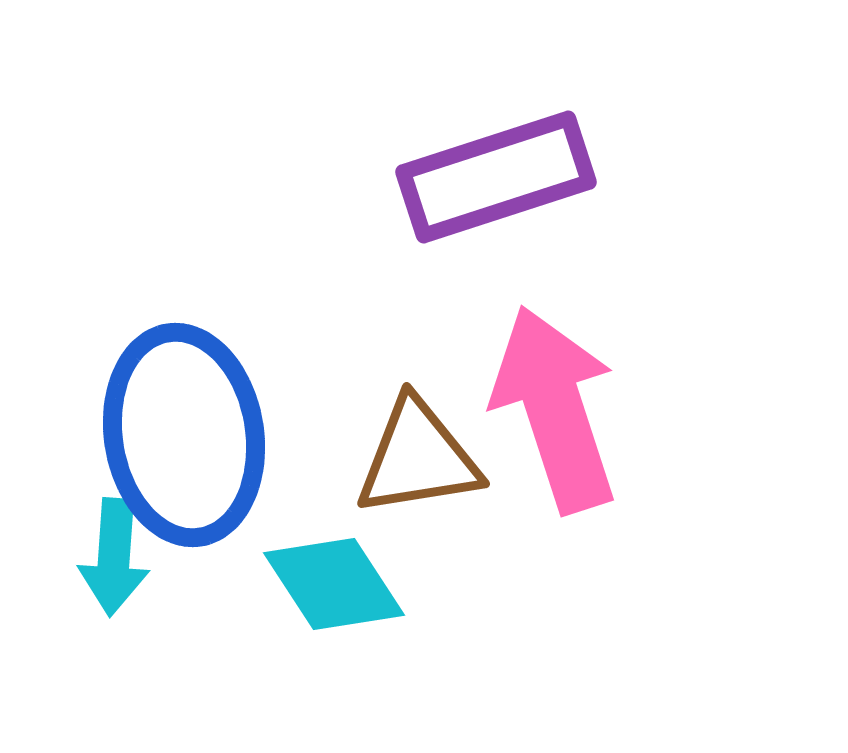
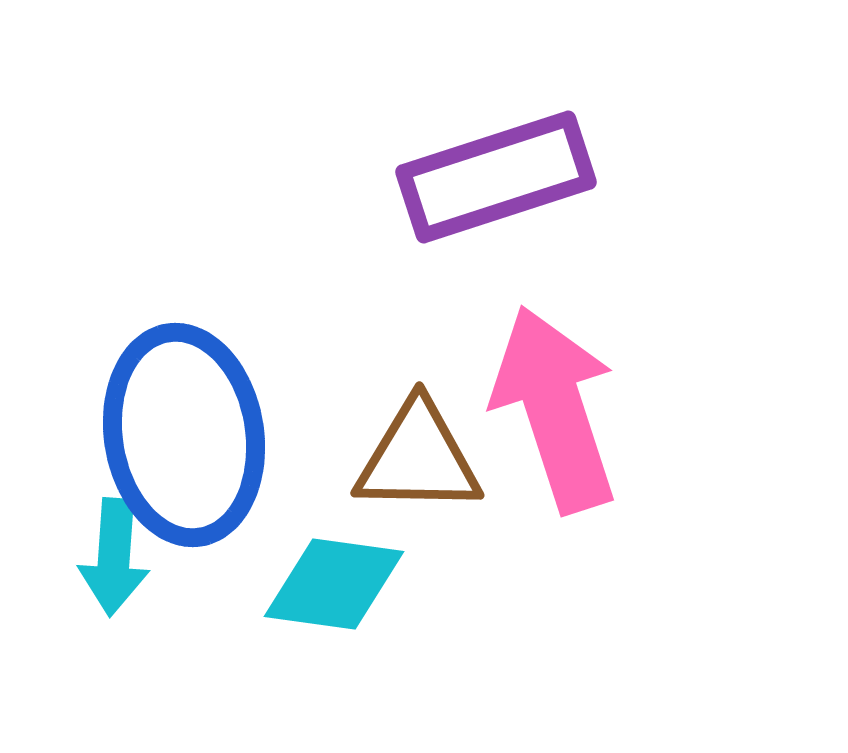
brown triangle: rotated 10 degrees clockwise
cyan diamond: rotated 49 degrees counterclockwise
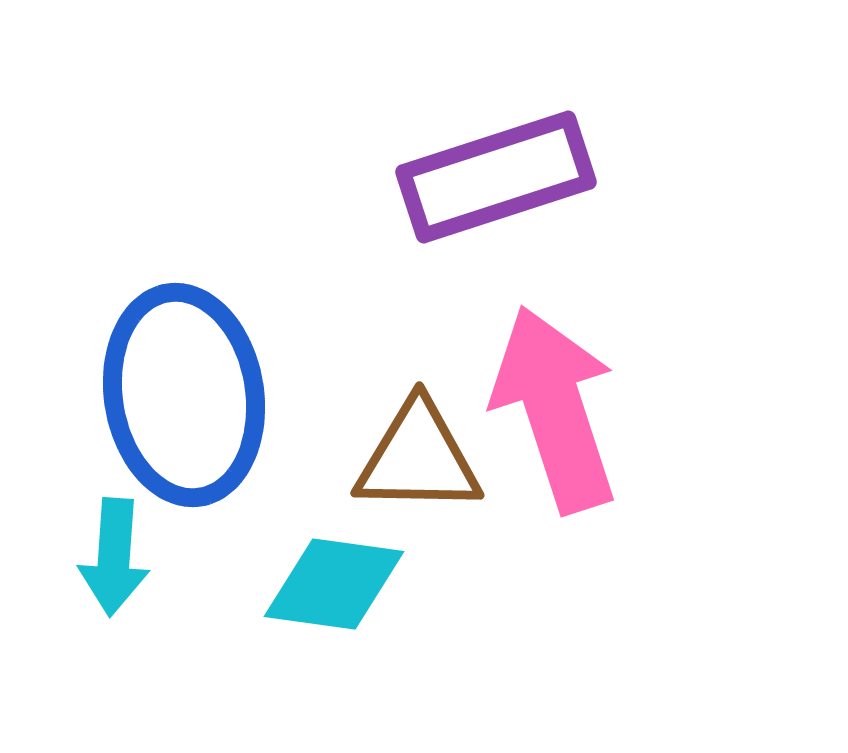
blue ellipse: moved 40 px up
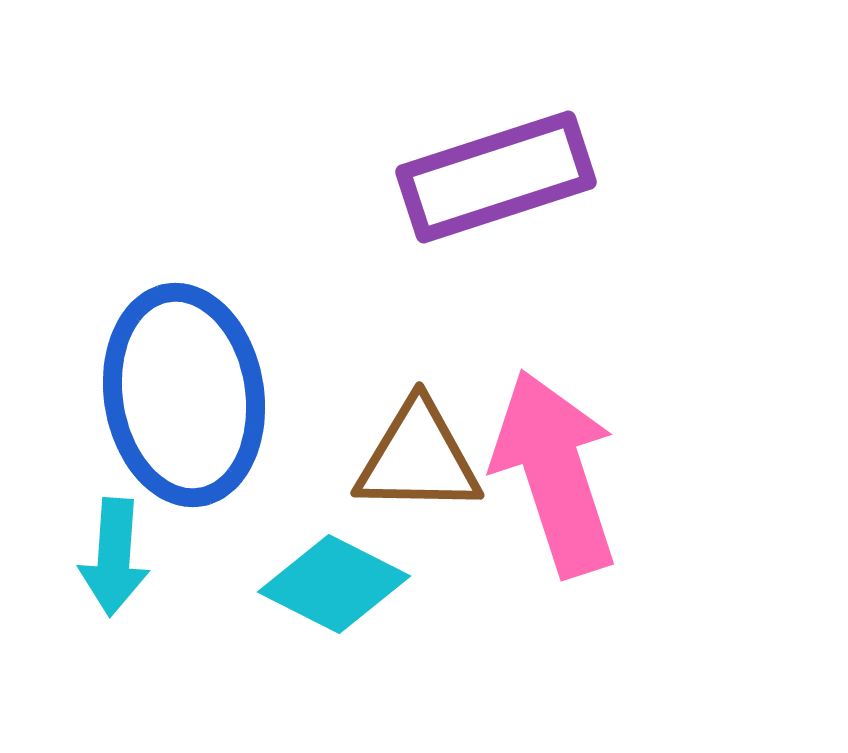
pink arrow: moved 64 px down
cyan diamond: rotated 19 degrees clockwise
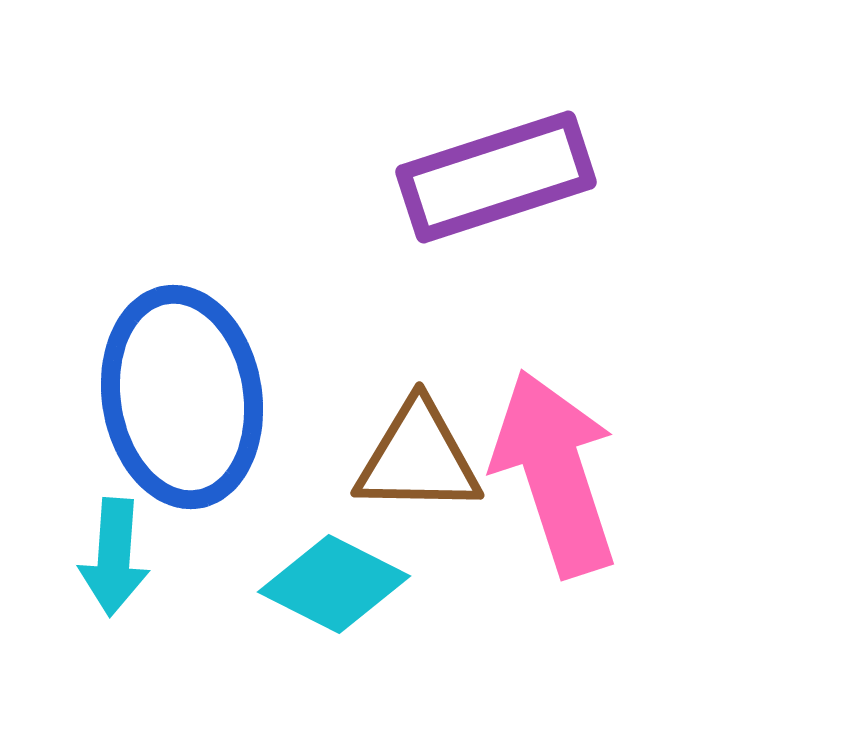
blue ellipse: moved 2 px left, 2 px down
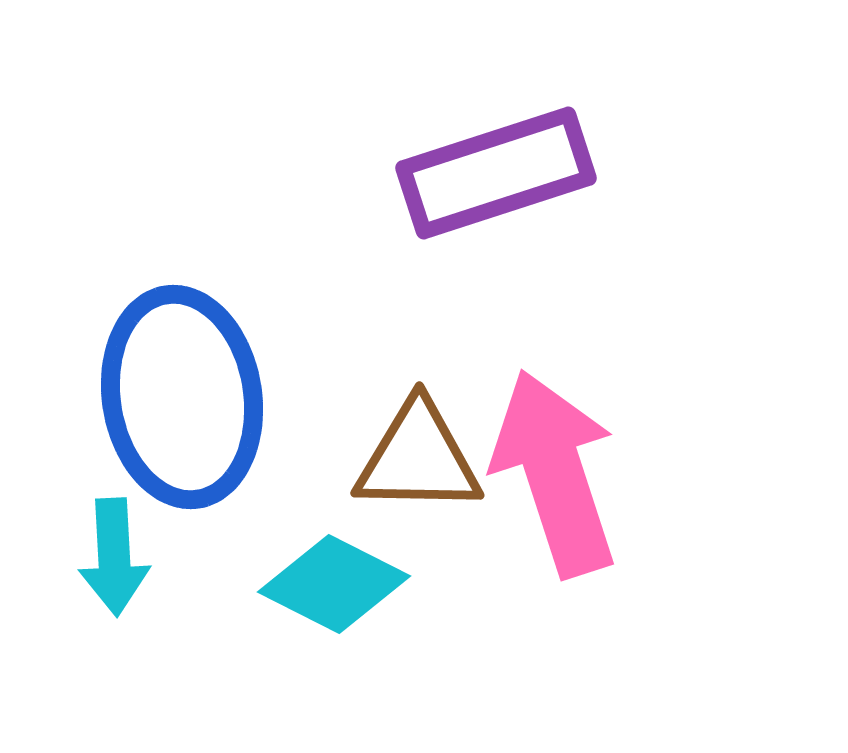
purple rectangle: moved 4 px up
cyan arrow: rotated 7 degrees counterclockwise
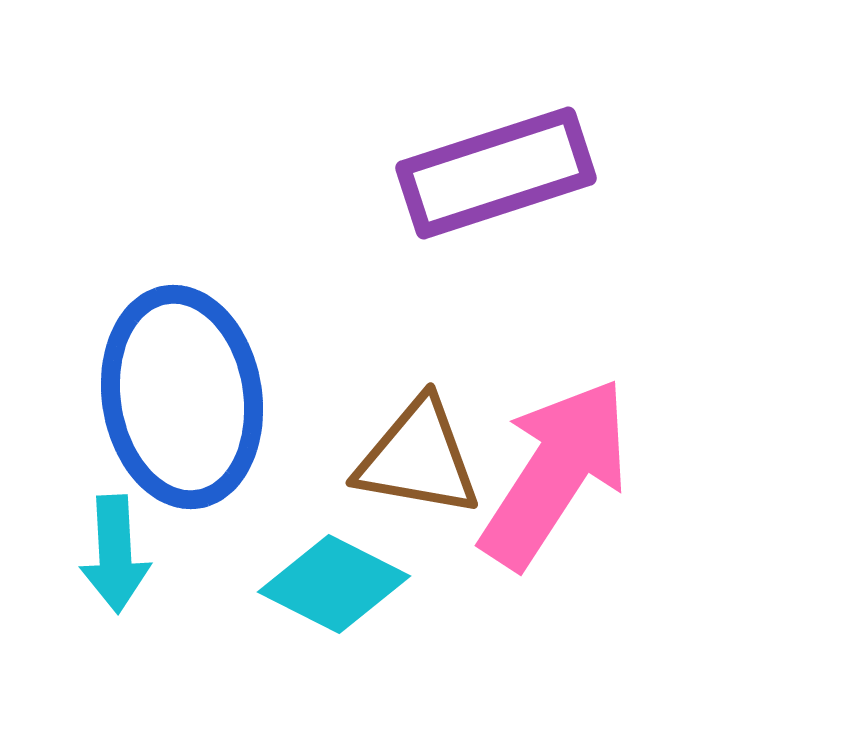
brown triangle: rotated 9 degrees clockwise
pink arrow: rotated 51 degrees clockwise
cyan arrow: moved 1 px right, 3 px up
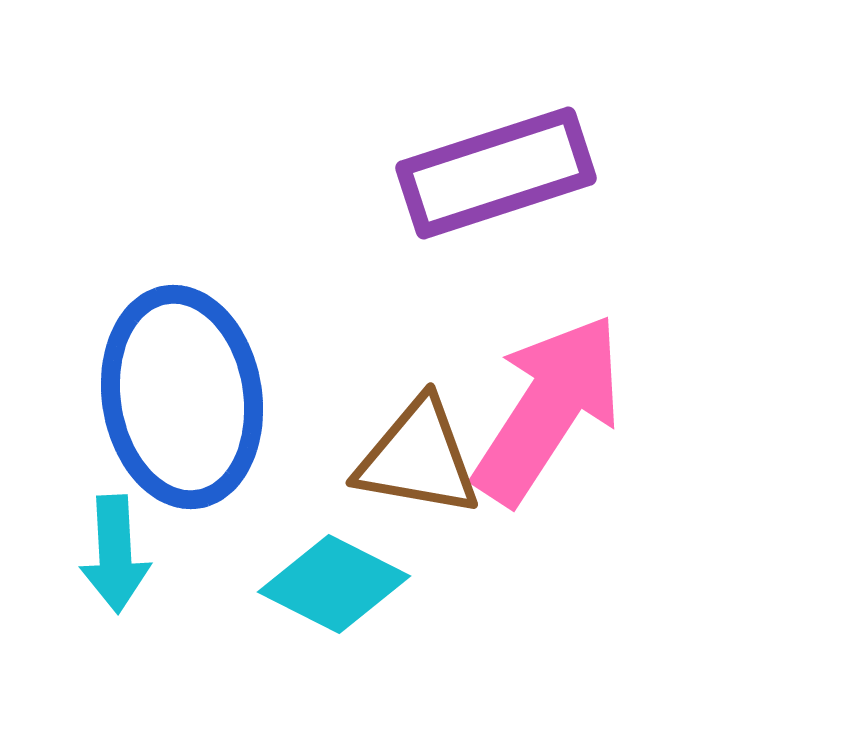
pink arrow: moved 7 px left, 64 px up
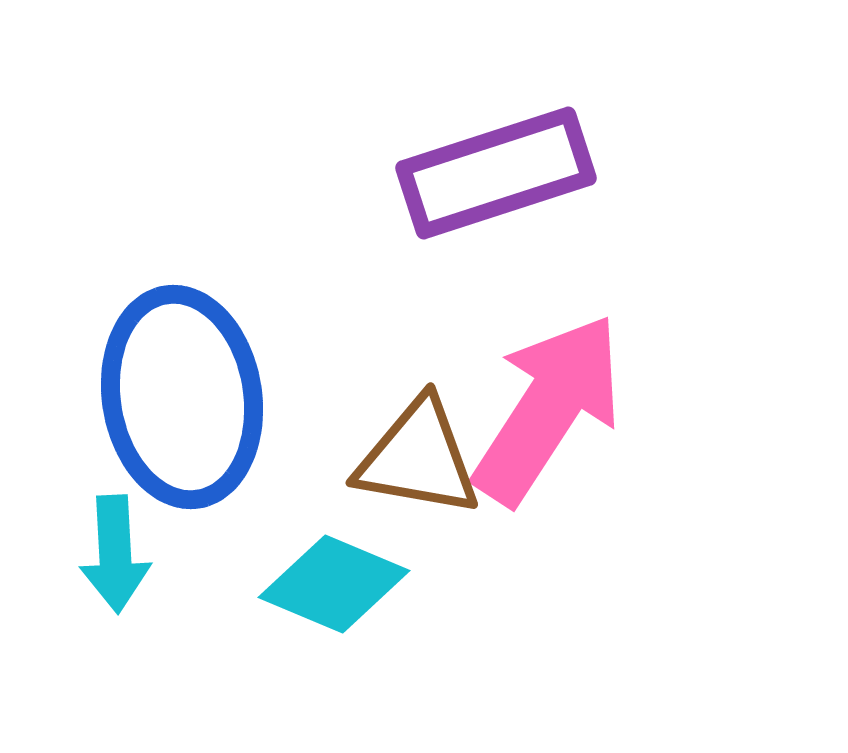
cyan diamond: rotated 4 degrees counterclockwise
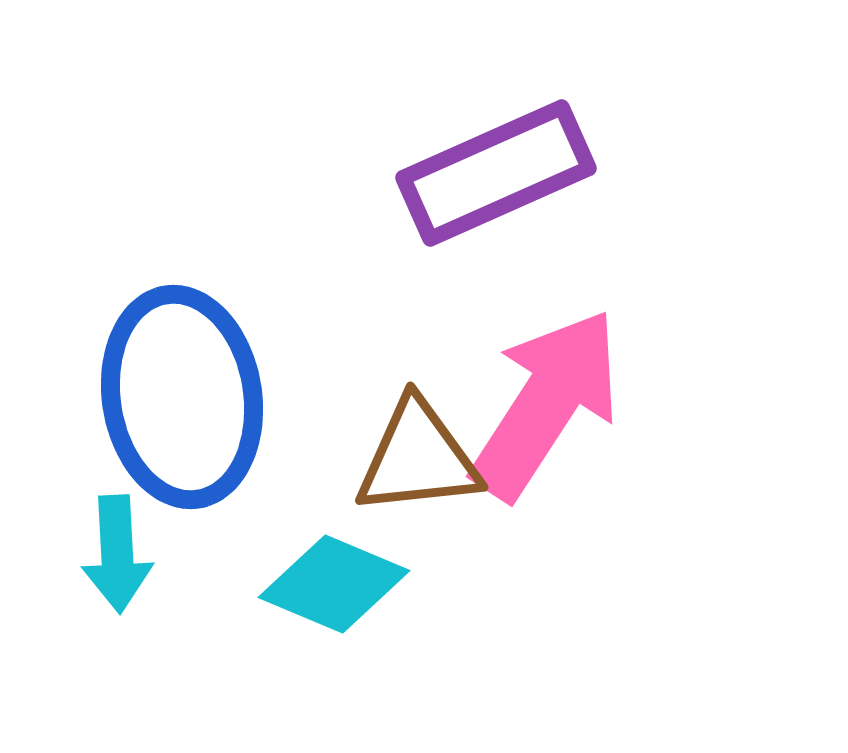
purple rectangle: rotated 6 degrees counterclockwise
pink arrow: moved 2 px left, 5 px up
brown triangle: rotated 16 degrees counterclockwise
cyan arrow: moved 2 px right
